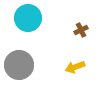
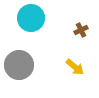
cyan circle: moved 3 px right
yellow arrow: rotated 120 degrees counterclockwise
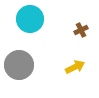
cyan circle: moved 1 px left, 1 px down
yellow arrow: rotated 66 degrees counterclockwise
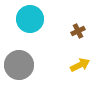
brown cross: moved 3 px left, 1 px down
yellow arrow: moved 5 px right, 2 px up
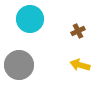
yellow arrow: rotated 138 degrees counterclockwise
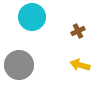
cyan circle: moved 2 px right, 2 px up
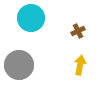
cyan circle: moved 1 px left, 1 px down
yellow arrow: rotated 84 degrees clockwise
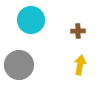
cyan circle: moved 2 px down
brown cross: rotated 24 degrees clockwise
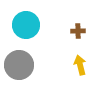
cyan circle: moved 5 px left, 5 px down
yellow arrow: rotated 24 degrees counterclockwise
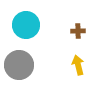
yellow arrow: moved 2 px left
